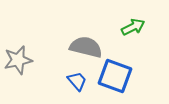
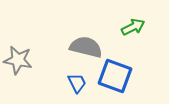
gray star: rotated 24 degrees clockwise
blue trapezoid: moved 2 px down; rotated 15 degrees clockwise
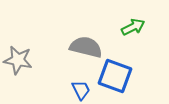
blue trapezoid: moved 4 px right, 7 px down
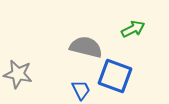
green arrow: moved 2 px down
gray star: moved 14 px down
